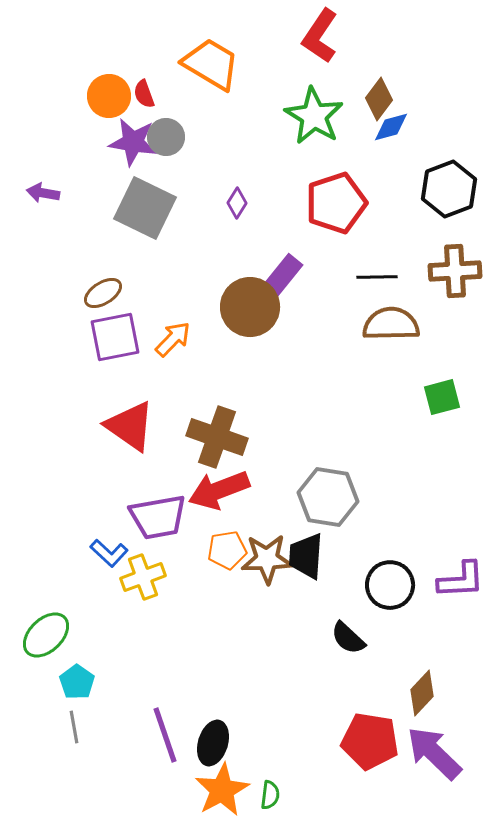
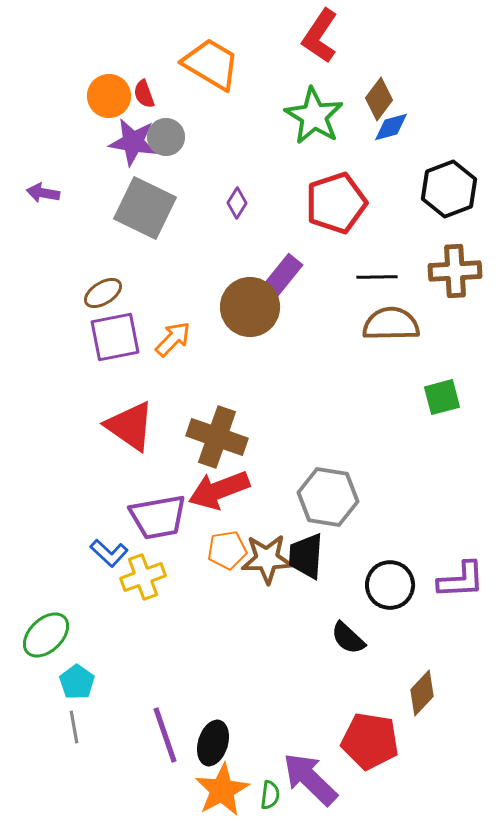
purple arrow at (434, 753): moved 124 px left, 26 px down
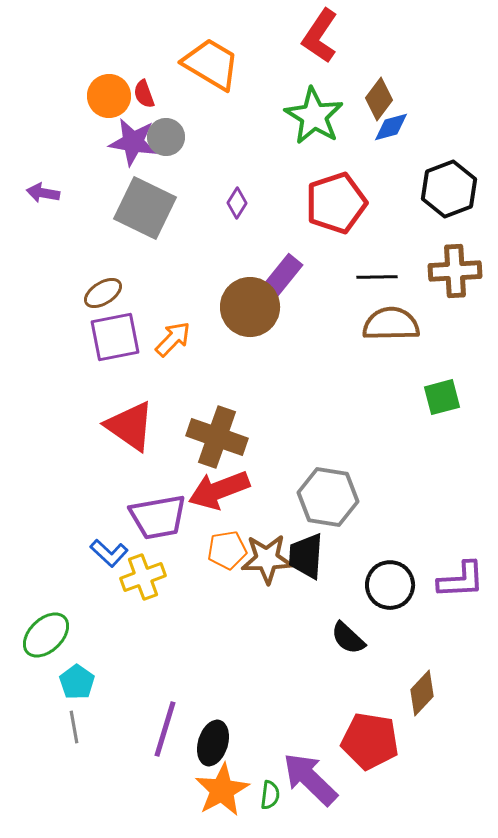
purple line at (165, 735): moved 6 px up; rotated 36 degrees clockwise
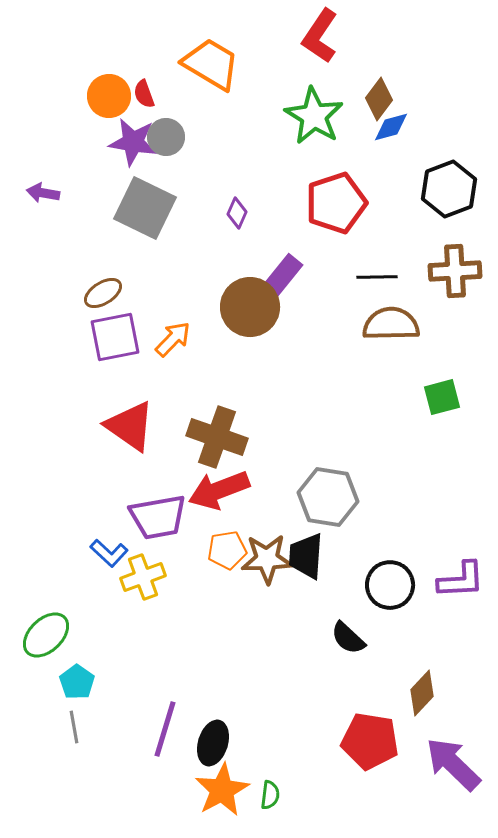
purple diamond at (237, 203): moved 10 px down; rotated 8 degrees counterclockwise
purple arrow at (310, 779): moved 143 px right, 15 px up
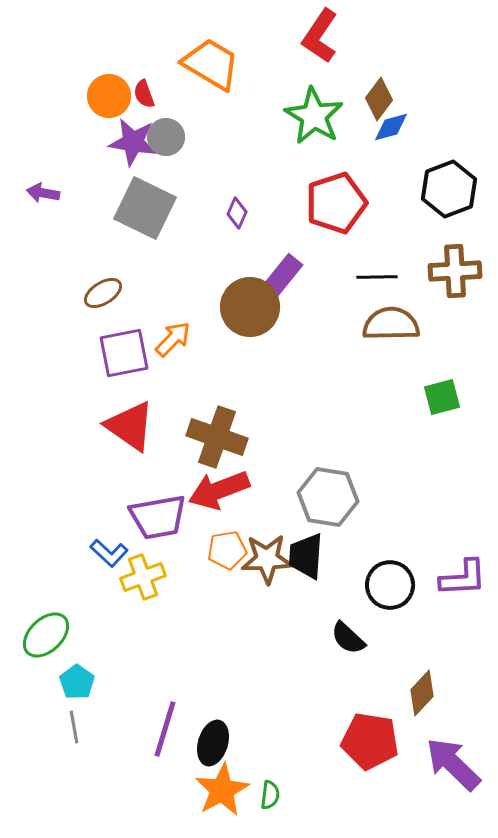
purple square at (115, 337): moved 9 px right, 16 px down
purple L-shape at (461, 580): moved 2 px right, 2 px up
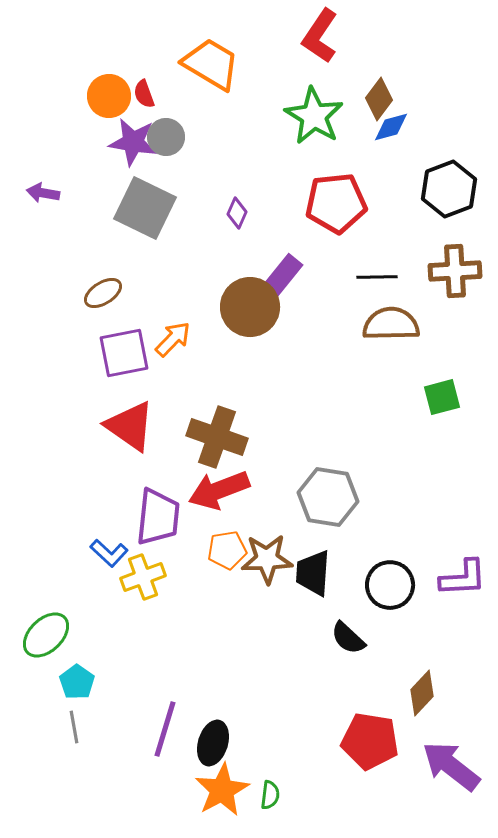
red pentagon at (336, 203): rotated 12 degrees clockwise
purple trapezoid at (158, 517): rotated 74 degrees counterclockwise
black trapezoid at (306, 556): moved 7 px right, 17 px down
purple arrow at (453, 764): moved 2 px left, 2 px down; rotated 6 degrees counterclockwise
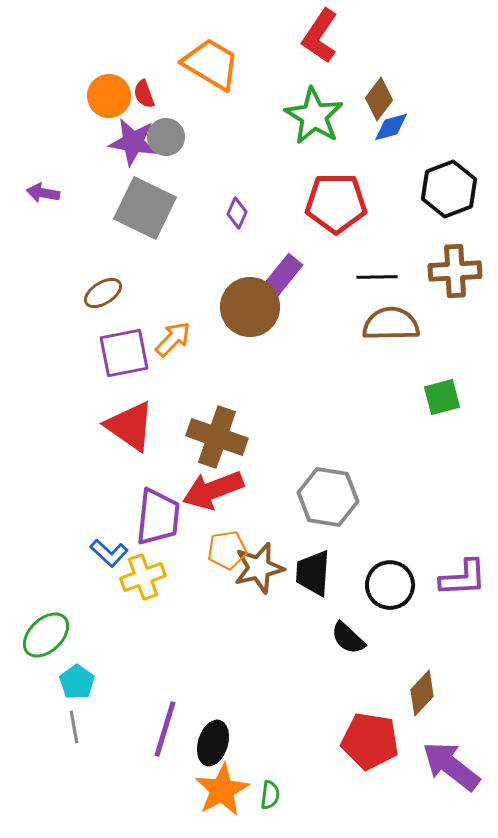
red pentagon at (336, 203): rotated 6 degrees clockwise
red arrow at (219, 490): moved 6 px left
brown star at (267, 559): moved 8 px left, 9 px down; rotated 12 degrees counterclockwise
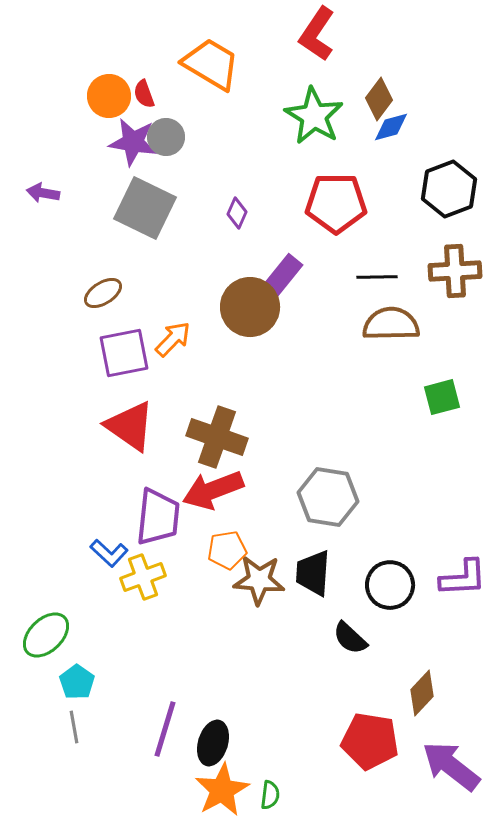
red L-shape at (320, 36): moved 3 px left, 2 px up
brown star at (259, 568): moved 12 px down; rotated 18 degrees clockwise
black semicircle at (348, 638): moved 2 px right
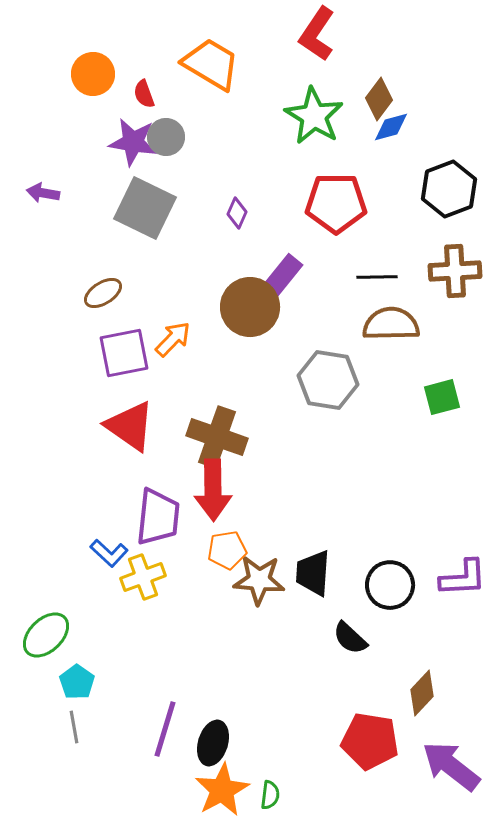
orange circle at (109, 96): moved 16 px left, 22 px up
red arrow at (213, 490): rotated 70 degrees counterclockwise
gray hexagon at (328, 497): moved 117 px up
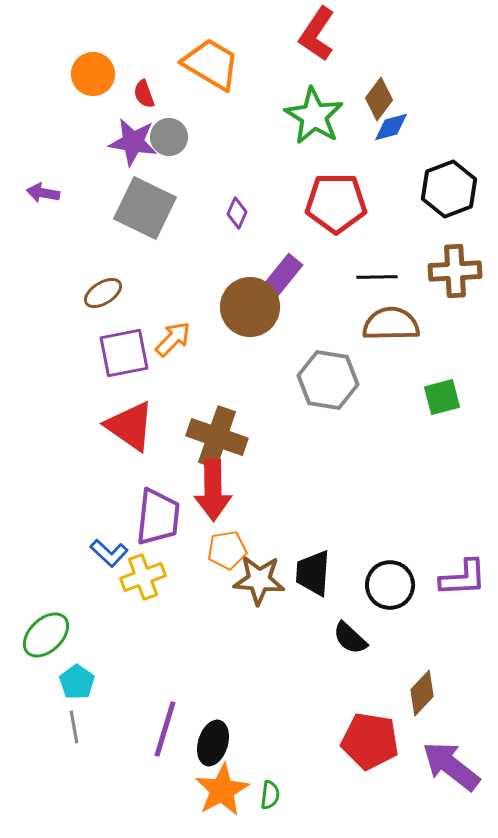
gray circle at (166, 137): moved 3 px right
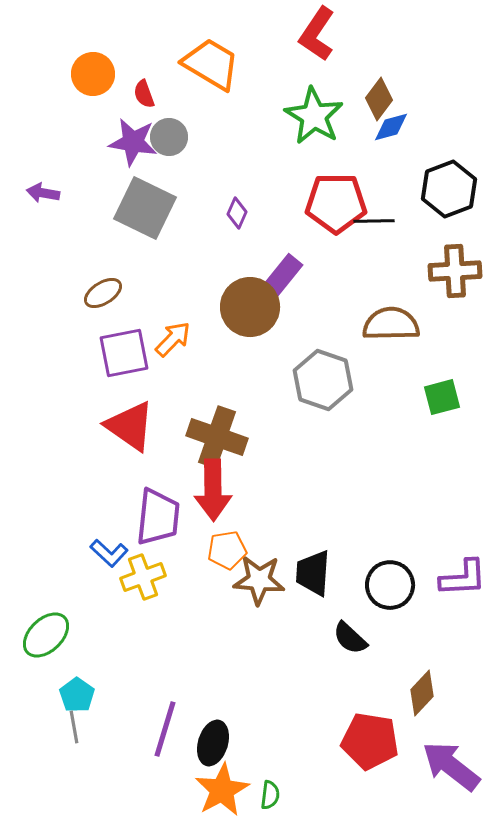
black line at (377, 277): moved 3 px left, 56 px up
gray hexagon at (328, 380): moved 5 px left; rotated 10 degrees clockwise
cyan pentagon at (77, 682): moved 13 px down
